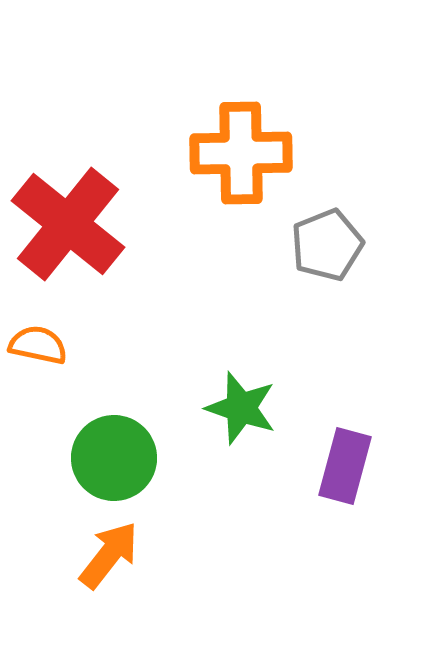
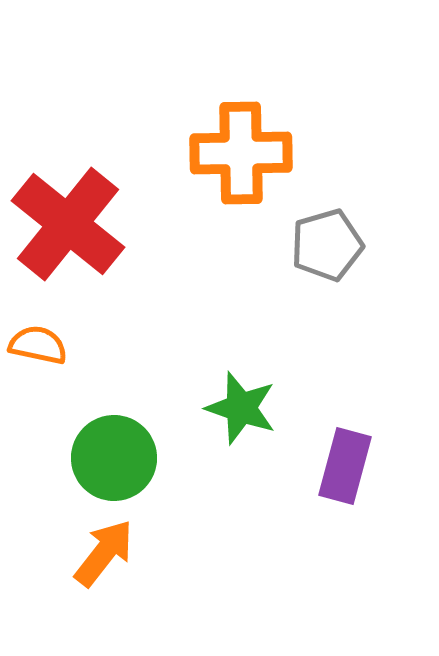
gray pentagon: rotated 6 degrees clockwise
orange arrow: moved 5 px left, 2 px up
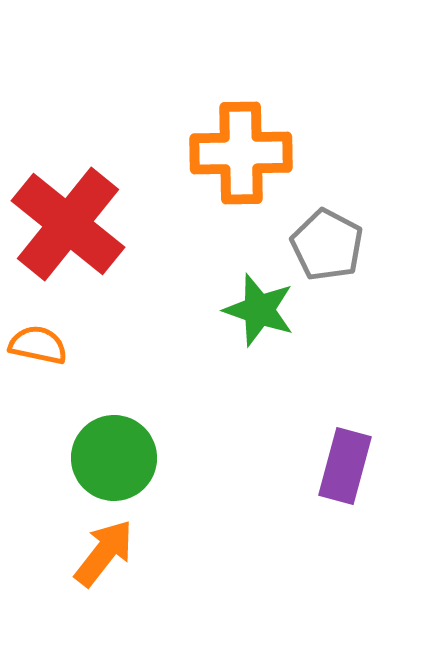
gray pentagon: rotated 28 degrees counterclockwise
green star: moved 18 px right, 98 px up
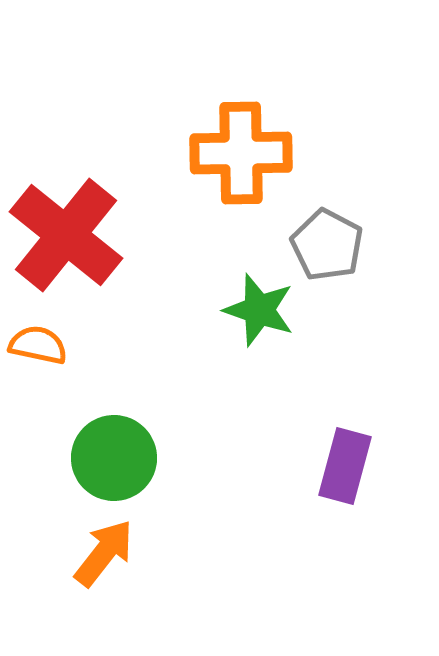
red cross: moved 2 px left, 11 px down
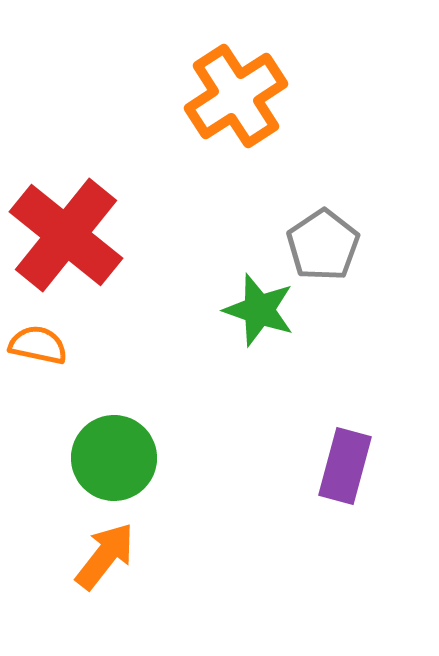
orange cross: moved 5 px left, 57 px up; rotated 32 degrees counterclockwise
gray pentagon: moved 4 px left; rotated 10 degrees clockwise
orange arrow: moved 1 px right, 3 px down
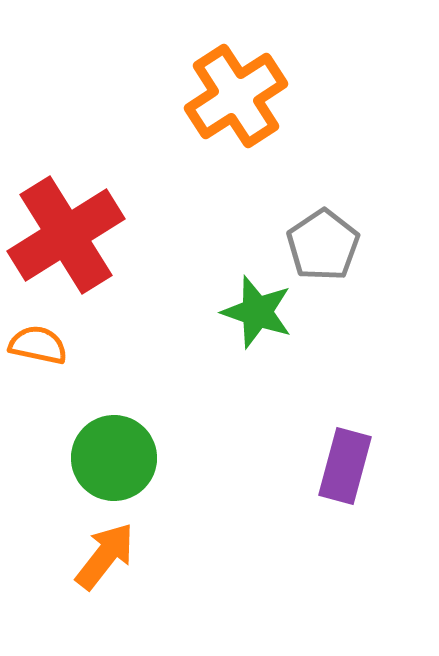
red cross: rotated 19 degrees clockwise
green star: moved 2 px left, 2 px down
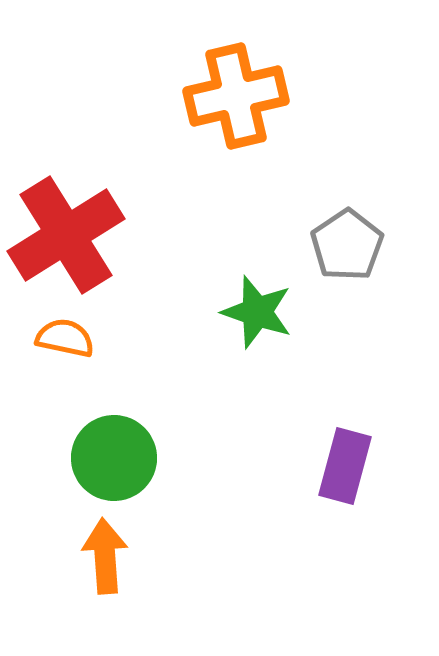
orange cross: rotated 20 degrees clockwise
gray pentagon: moved 24 px right
orange semicircle: moved 27 px right, 7 px up
orange arrow: rotated 42 degrees counterclockwise
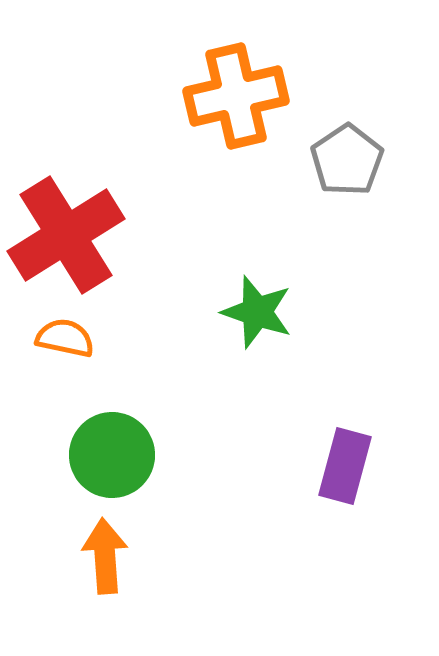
gray pentagon: moved 85 px up
green circle: moved 2 px left, 3 px up
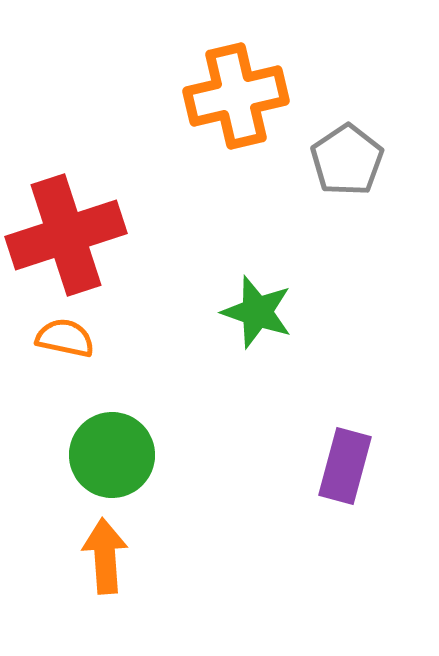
red cross: rotated 14 degrees clockwise
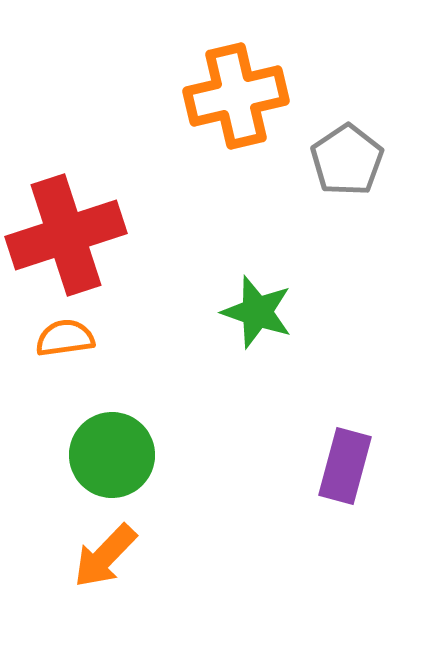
orange semicircle: rotated 20 degrees counterclockwise
orange arrow: rotated 132 degrees counterclockwise
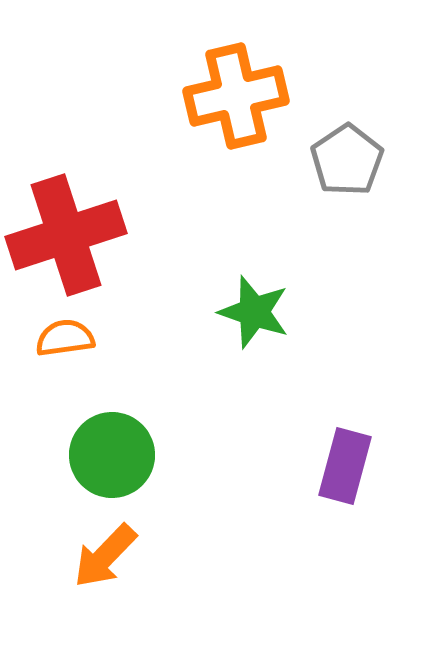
green star: moved 3 px left
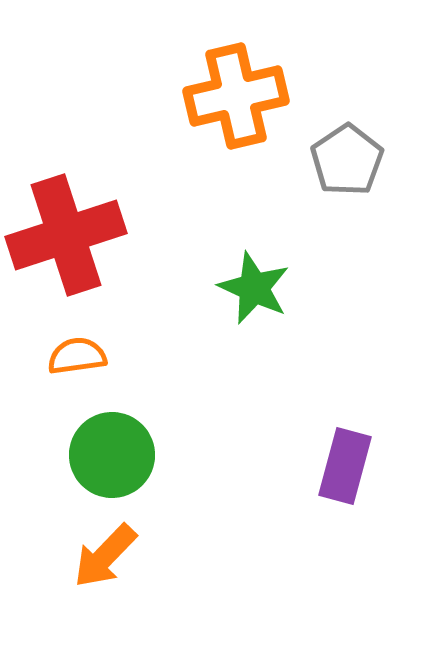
green star: moved 24 px up; rotated 6 degrees clockwise
orange semicircle: moved 12 px right, 18 px down
